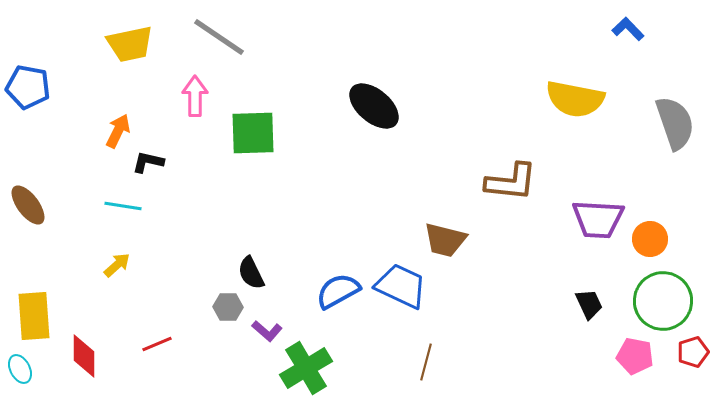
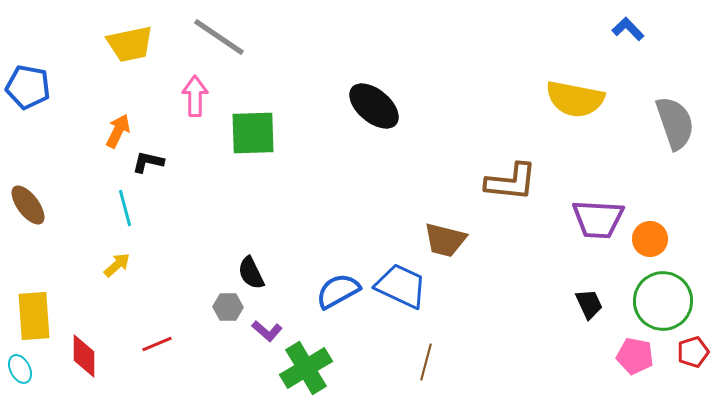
cyan line: moved 2 px right, 2 px down; rotated 66 degrees clockwise
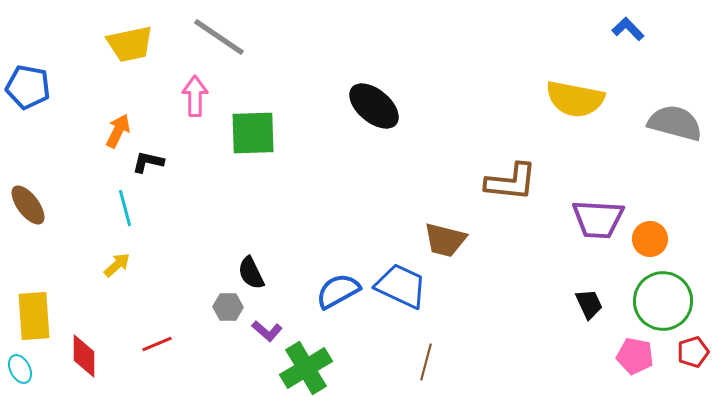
gray semicircle: rotated 56 degrees counterclockwise
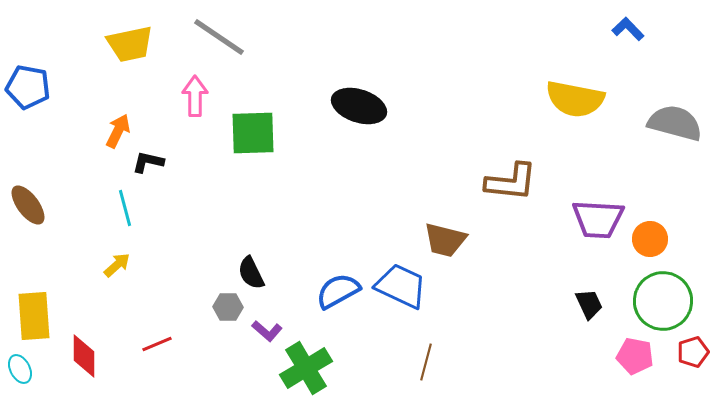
black ellipse: moved 15 px left; rotated 22 degrees counterclockwise
